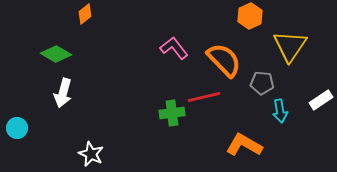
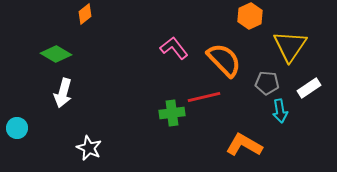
gray pentagon: moved 5 px right
white rectangle: moved 12 px left, 12 px up
white star: moved 2 px left, 6 px up
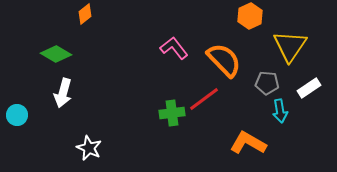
red line: moved 2 px down; rotated 24 degrees counterclockwise
cyan circle: moved 13 px up
orange L-shape: moved 4 px right, 2 px up
